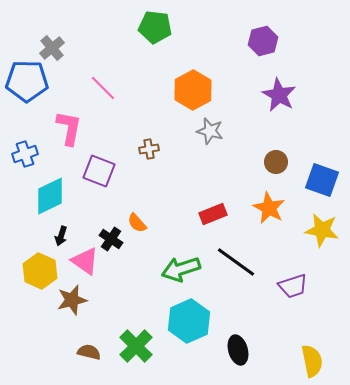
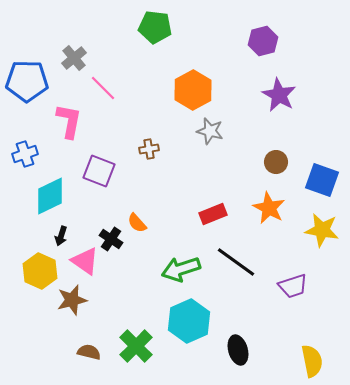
gray cross: moved 22 px right, 10 px down
pink L-shape: moved 7 px up
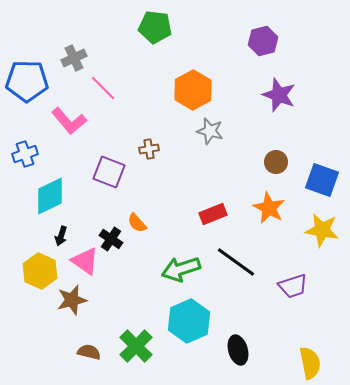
gray cross: rotated 15 degrees clockwise
purple star: rotated 8 degrees counterclockwise
pink L-shape: rotated 129 degrees clockwise
purple square: moved 10 px right, 1 px down
yellow semicircle: moved 2 px left, 2 px down
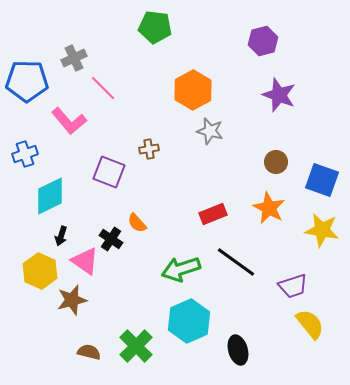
yellow semicircle: moved 39 px up; rotated 28 degrees counterclockwise
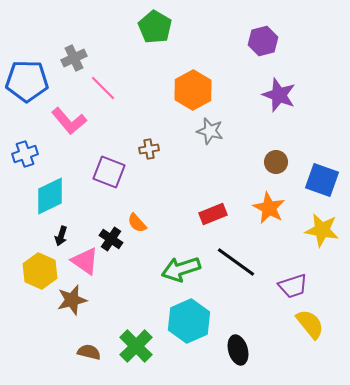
green pentagon: rotated 24 degrees clockwise
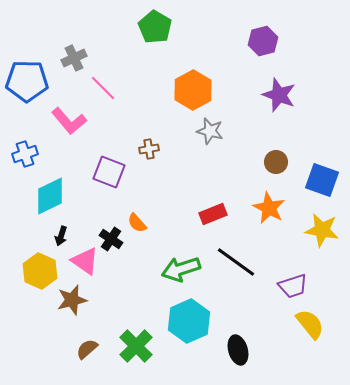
brown semicircle: moved 2 px left, 3 px up; rotated 55 degrees counterclockwise
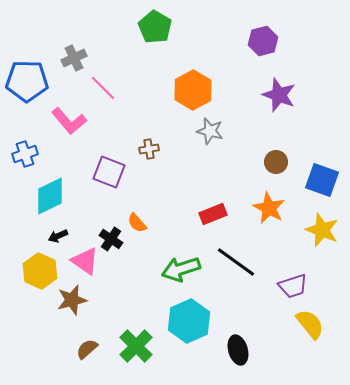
yellow star: rotated 12 degrees clockwise
black arrow: moved 3 px left; rotated 48 degrees clockwise
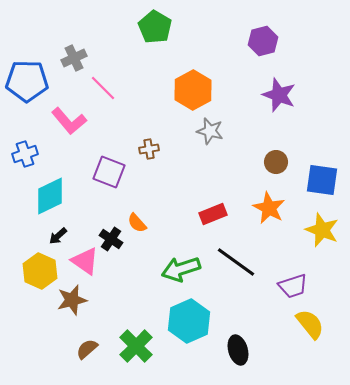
blue square: rotated 12 degrees counterclockwise
black arrow: rotated 18 degrees counterclockwise
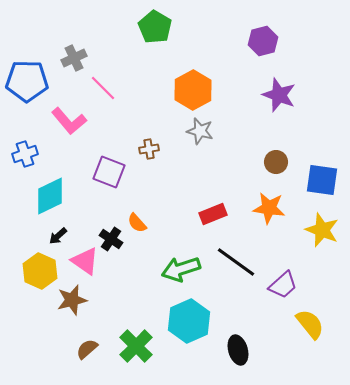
gray star: moved 10 px left
orange star: rotated 20 degrees counterclockwise
purple trapezoid: moved 10 px left, 1 px up; rotated 24 degrees counterclockwise
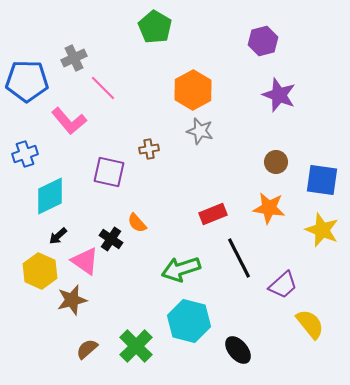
purple square: rotated 8 degrees counterclockwise
black line: moved 3 px right, 4 px up; rotated 27 degrees clockwise
cyan hexagon: rotated 21 degrees counterclockwise
black ellipse: rotated 24 degrees counterclockwise
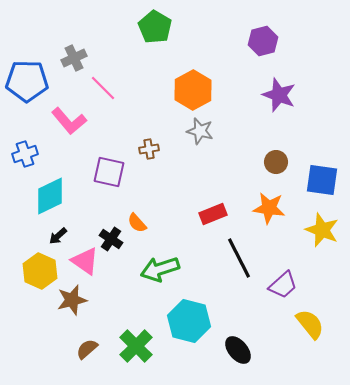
green arrow: moved 21 px left
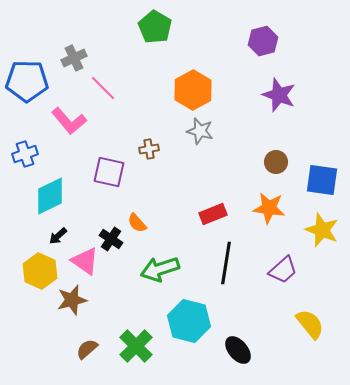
black line: moved 13 px left, 5 px down; rotated 36 degrees clockwise
purple trapezoid: moved 15 px up
